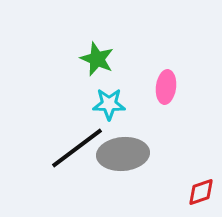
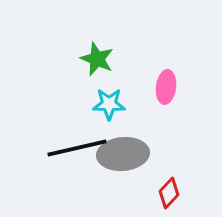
black line: rotated 24 degrees clockwise
red diamond: moved 32 px left, 1 px down; rotated 28 degrees counterclockwise
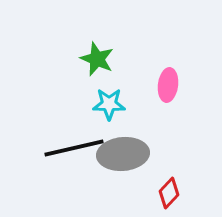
pink ellipse: moved 2 px right, 2 px up
black line: moved 3 px left
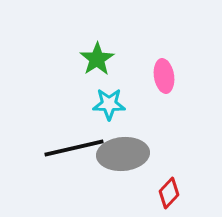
green star: rotated 16 degrees clockwise
pink ellipse: moved 4 px left, 9 px up; rotated 16 degrees counterclockwise
